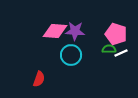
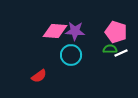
pink pentagon: moved 2 px up
green semicircle: moved 1 px right
red semicircle: moved 3 px up; rotated 35 degrees clockwise
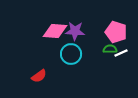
cyan circle: moved 1 px up
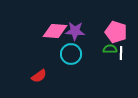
white line: rotated 64 degrees counterclockwise
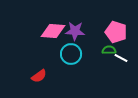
pink diamond: moved 2 px left
green semicircle: moved 1 px left, 1 px down
white line: moved 5 px down; rotated 64 degrees counterclockwise
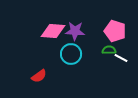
pink pentagon: moved 1 px left, 1 px up
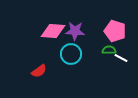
red semicircle: moved 5 px up
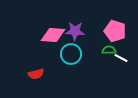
pink diamond: moved 4 px down
red semicircle: moved 3 px left, 3 px down; rotated 21 degrees clockwise
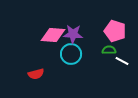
purple star: moved 2 px left, 3 px down
white line: moved 1 px right, 3 px down
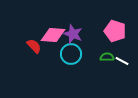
purple star: rotated 18 degrees clockwise
green semicircle: moved 2 px left, 7 px down
red semicircle: moved 2 px left, 28 px up; rotated 119 degrees counterclockwise
